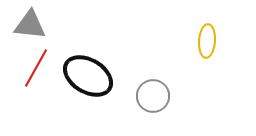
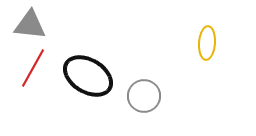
yellow ellipse: moved 2 px down
red line: moved 3 px left
gray circle: moved 9 px left
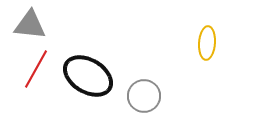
red line: moved 3 px right, 1 px down
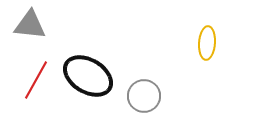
red line: moved 11 px down
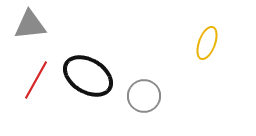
gray triangle: rotated 12 degrees counterclockwise
yellow ellipse: rotated 16 degrees clockwise
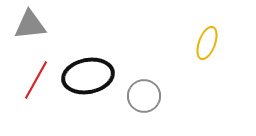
black ellipse: rotated 42 degrees counterclockwise
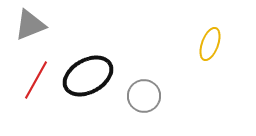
gray triangle: rotated 16 degrees counterclockwise
yellow ellipse: moved 3 px right, 1 px down
black ellipse: rotated 18 degrees counterclockwise
